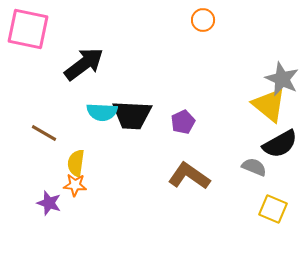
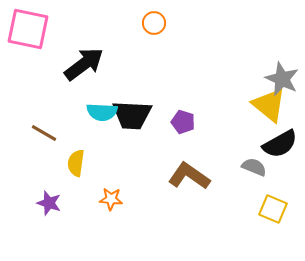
orange circle: moved 49 px left, 3 px down
purple pentagon: rotated 30 degrees counterclockwise
orange star: moved 36 px right, 14 px down
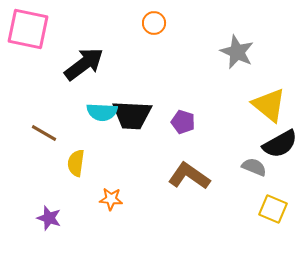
gray star: moved 45 px left, 27 px up
purple star: moved 15 px down
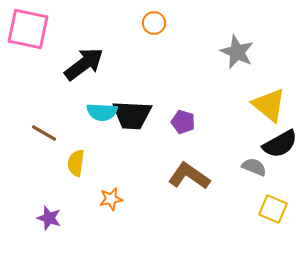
orange star: rotated 15 degrees counterclockwise
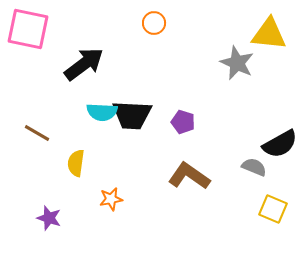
gray star: moved 11 px down
yellow triangle: moved 71 px up; rotated 33 degrees counterclockwise
brown line: moved 7 px left
